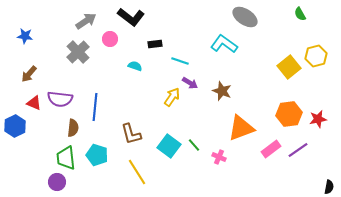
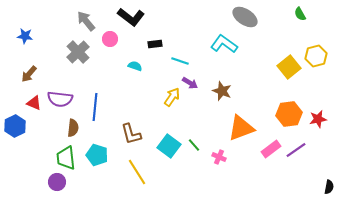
gray arrow: rotated 95 degrees counterclockwise
purple line: moved 2 px left
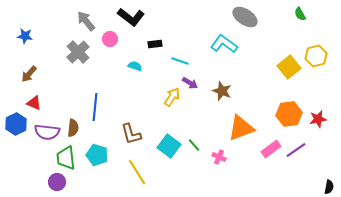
purple semicircle: moved 13 px left, 33 px down
blue hexagon: moved 1 px right, 2 px up
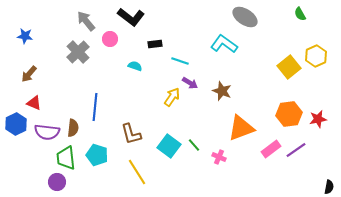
yellow hexagon: rotated 10 degrees counterclockwise
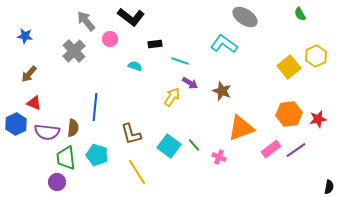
gray cross: moved 4 px left, 1 px up
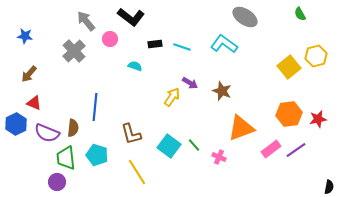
yellow hexagon: rotated 10 degrees clockwise
cyan line: moved 2 px right, 14 px up
purple semicircle: moved 1 px down; rotated 15 degrees clockwise
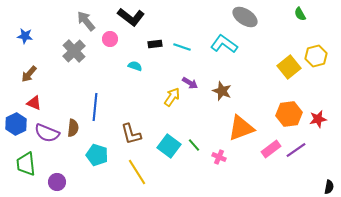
green trapezoid: moved 40 px left, 6 px down
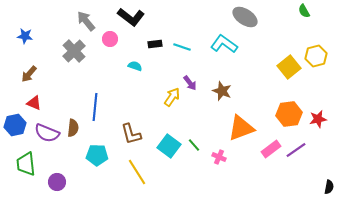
green semicircle: moved 4 px right, 3 px up
purple arrow: rotated 21 degrees clockwise
blue hexagon: moved 1 px left, 1 px down; rotated 15 degrees clockwise
cyan pentagon: rotated 15 degrees counterclockwise
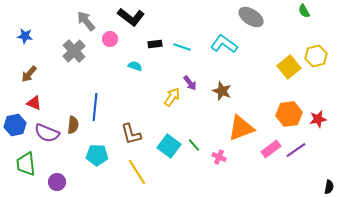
gray ellipse: moved 6 px right
brown semicircle: moved 3 px up
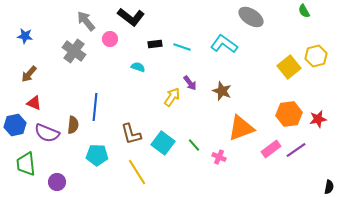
gray cross: rotated 10 degrees counterclockwise
cyan semicircle: moved 3 px right, 1 px down
cyan square: moved 6 px left, 3 px up
